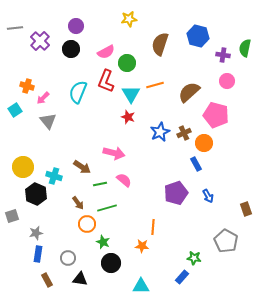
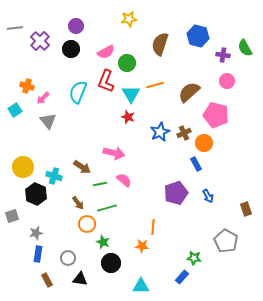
green semicircle at (245, 48): rotated 42 degrees counterclockwise
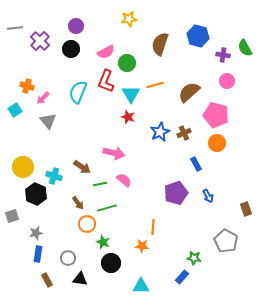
orange circle at (204, 143): moved 13 px right
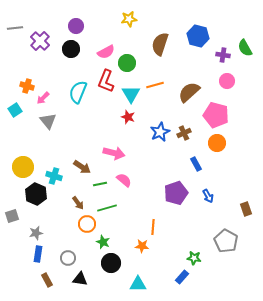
cyan triangle at (141, 286): moved 3 px left, 2 px up
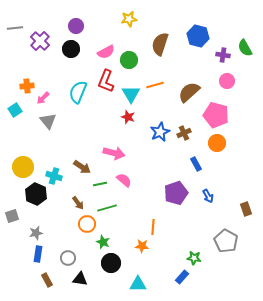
green circle at (127, 63): moved 2 px right, 3 px up
orange cross at (27, 86): rotated 24 degrees counterclockwise
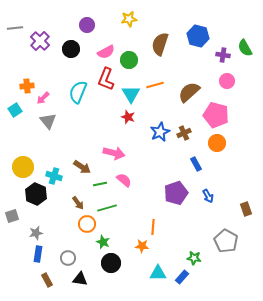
purple circle at (76, 26): moved 11 px right, 1 px up
red L-shape at (106, 81): moved 2 px up
cyan triangle at (138, 284): moved 20 px right, 11 px up
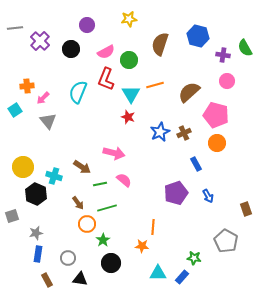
green star at (103, 242): moved 2 px up; rotated 16 degrees clockwise
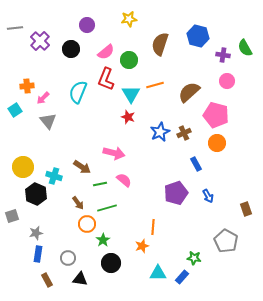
pink semicircle at (106, 52): rotated 12 degrees counterclockwise
orange star at (142, 246): rotated 24 degrees counterclockwise
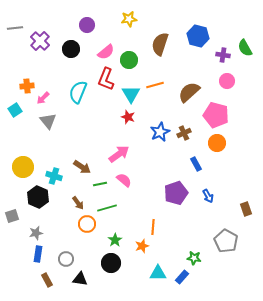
pink arrow at (114, 153): moved 5 px right, 1 px down; rotated 50 degrees counterclockwise
black hexagon at (36, 194): moved 2 px right, 3 px down
green star at (103, 240): moved 12 px right
gray circle at (68, 258): moved 2 px left, 1 px down
